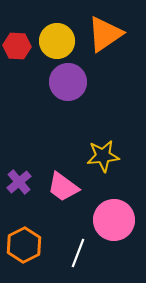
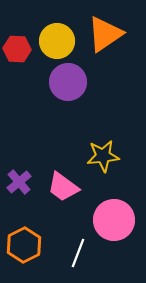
red hexagon: moved 3 px down
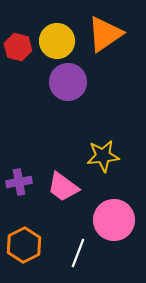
red hexagon: moved 1 px right, 2 px up; rotated 12 degrees clockwise
purple cross: rotated 30 degrees clockwise
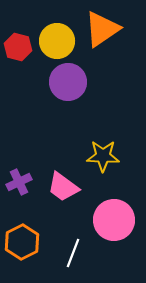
orange triangle: moved 3 px left, 5 px up
yellow star: rotated 8 degrees clockwise
purple cross: rotated 15 degrees counterclockwise
orange hexagon: moved 2 px left, 3 px up
white line: moved 5 px left
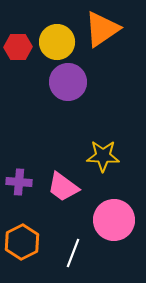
yellow circle: moved 1 px down
red hexagon: rotated 16 degrees counterclockwise
purple cross: rotated 30 degrees clockwise
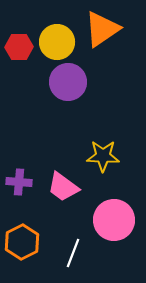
red hexagon: moved 1 px right
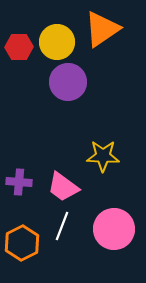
pink circle: moved 9 px down
orange hexagon: moved 1 px down
white line: moved 11 px left, 27 px up
